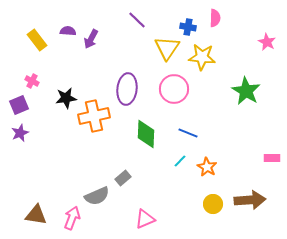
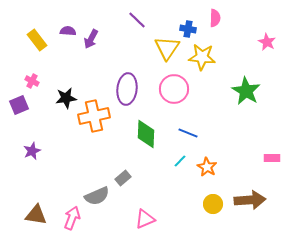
blue cross: moved 2 px down
purple star: moved 12 px right, 18 px down
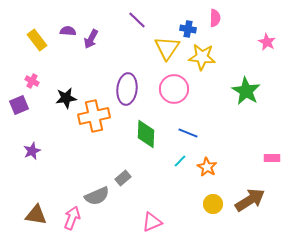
brown arrow: rotated 28 degrees counterclockwise
pink triangle: moved 7 px right, 3 px down
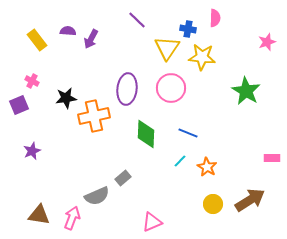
pink star: rotated 24 degrees clockwise
pink circle: moved 3 px left, 1 px up
brown triangle: moved 3 px right
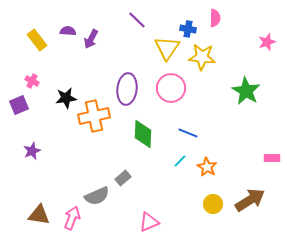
green diamond: moved 3 px left
pink triangle: moved 3 px left
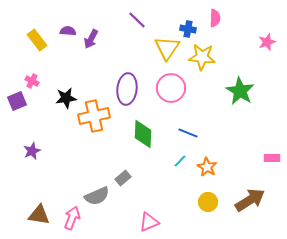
green star: moved 6 px left
purple square: moved 2 px left, 4 px up
yellow circle: moved 5 px left, 2 px up
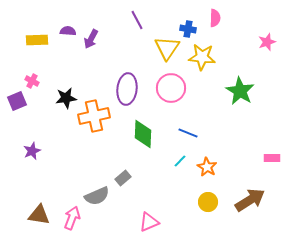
purple line: rotated 18 degrees clockwise
yellow rectangle: rotated 55 degrees counterclockwise
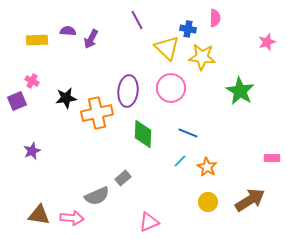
yellow triangle: rotated 20 degrees counterclockwise
purple ellipse: moved 1 px right, 2 px down
orange cross: moved 3 px right, 3 px up
pink arrow: rotated 75 degrees clockwise
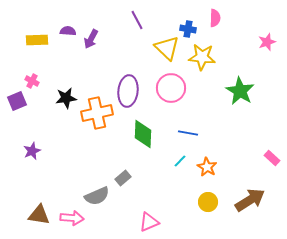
blue line: rotated 12 degrees counterclockwise
pink rectangle: rotated 42 degrees clockwise
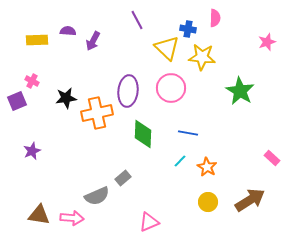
purple arrow: moved 2 px right, 2 px down
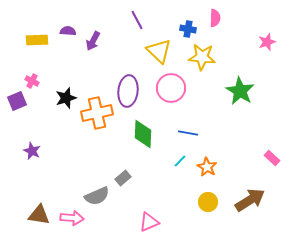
yellow triangle: moved 8 px left, 3 px down
black star: rotated 10 degrees counterclockwise
purple star: rotated 24 degrees counterclockwise
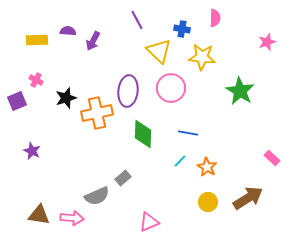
blue cross: moved 6 px left
pink cross: moved 4 px right, 1 px up
brown arrow: moved 2 px left, 2 px up
